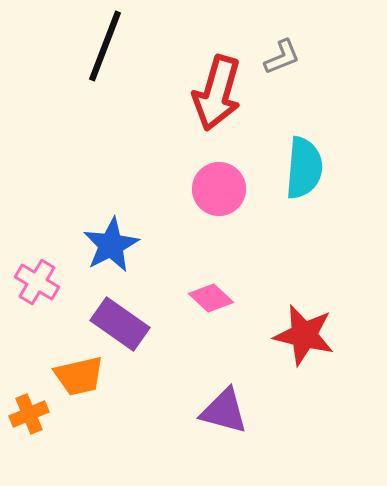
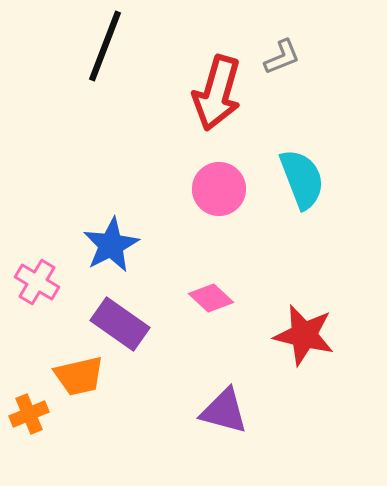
cyan semicircle: moved 2 px left, 11 px down; rotated 26 degrees counterclockwise
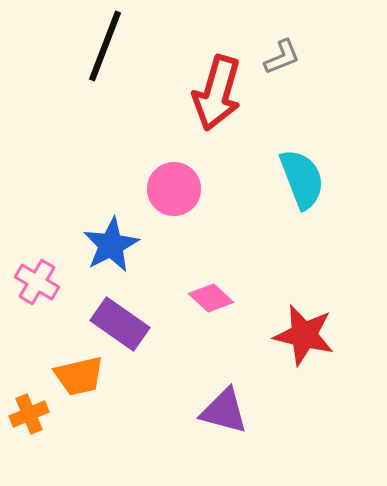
pink circle: moved 45 px left
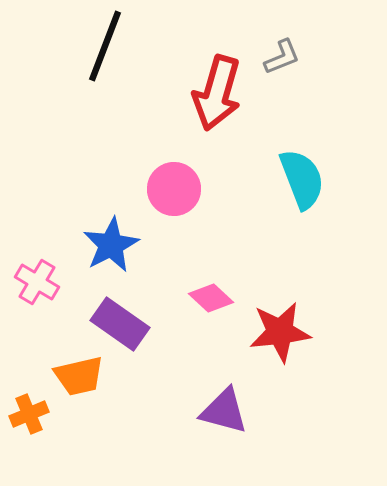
red star: moved 24 px left, 3 px up; rotated 20 degrees counterclockwise
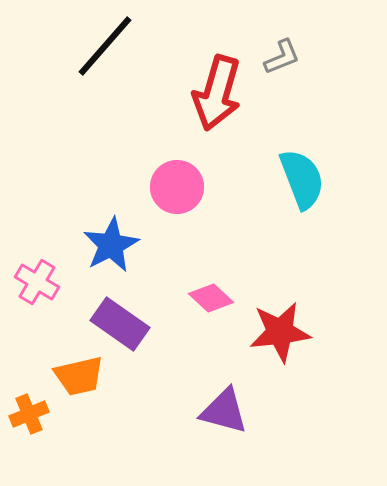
black line: rotated 20 degrees clockwise
pink circle: moved 3 px right, 2 px up
